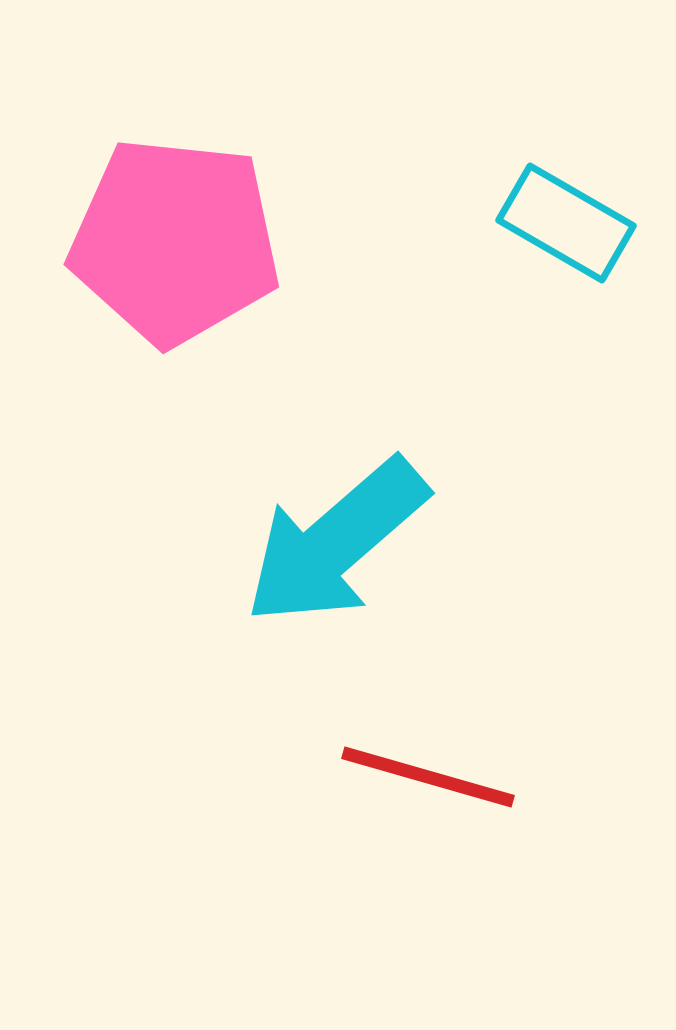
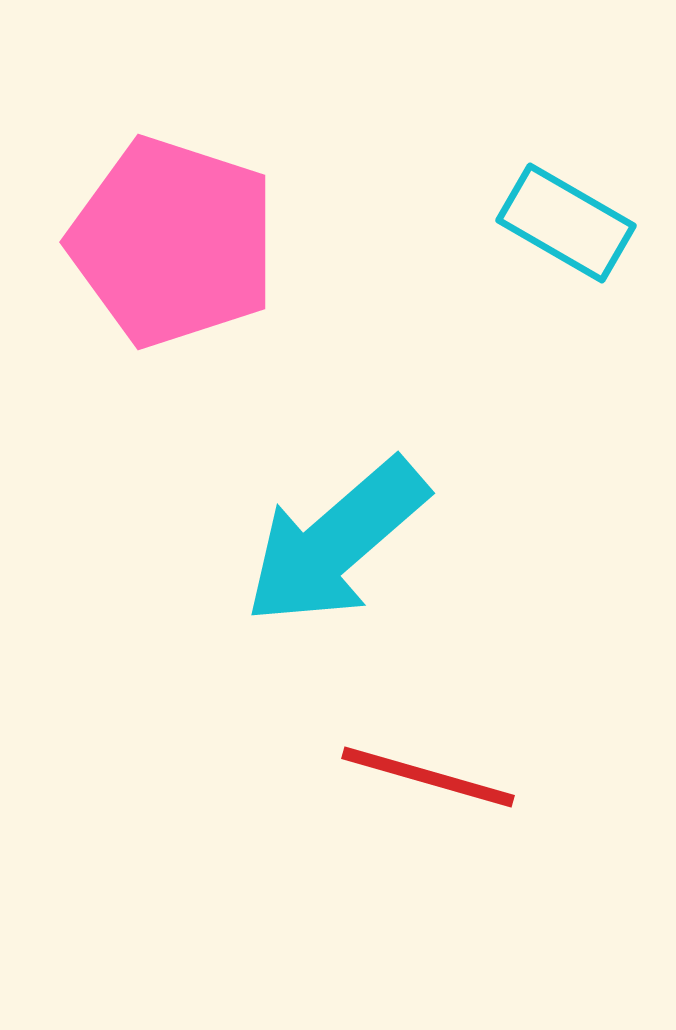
pink pentagon: moved 2 px left, 1 px down; rotated 12 degrees clockwise
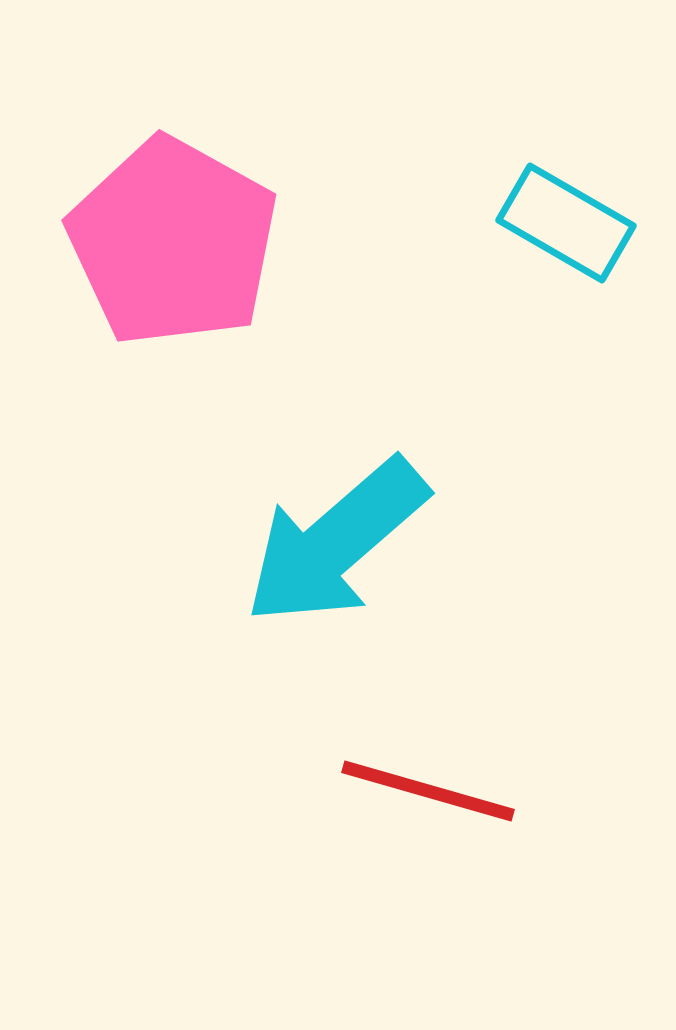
pink pentagon: rotated 11 degrees clockwise
red line: moved 14 px down
